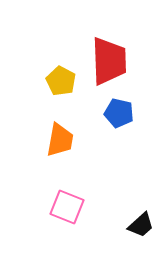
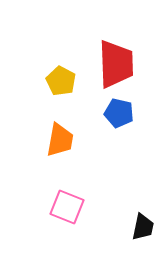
red trapezoid: moved 7 px right, 3 px down
black trapezoid: moved 2 px right, 2 px down; rotated 36 degrees counterclockwise
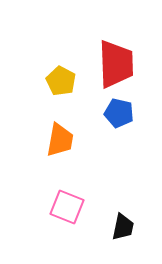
black trapezoid: moved 20 px left
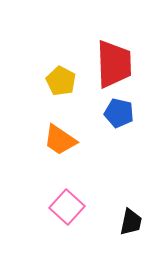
red trapezoid: moved 2 px left
orange trapezoid: rotated 114 degrees clockwise
pink square: rotated 20 degrees clockwise
black trapezoid: moved 8 px right, 5 px up
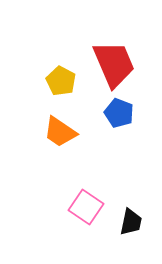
red trapezoid: rotated 21 degrees counterclockwise
blue pentagon: rotated 8 degrees clockwise
orange trapezoid: moved 8 px up
pink square: moved 19 px right; rotated 8 degrees counterclockwise
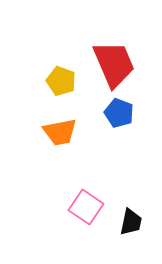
yellow pentagon: rotated 8 degrees counterclockwise
orange trapezoid: rotated 45 degrees counterclockwise
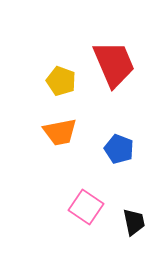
blue pentagon: moved 36 px down
black trapezoid: moved 3 px right; rotated 24 degrees counterclockwise
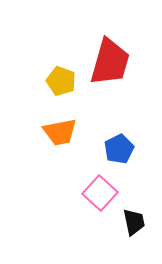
red trapezoid: moved 4 px left, 2 px up; rotated 39 degrees clockwise
blue pentagon: rotated 24 degrees clockwise
pink square: moved 14 px right, 14 px up; rotated 8 degrees clockwise
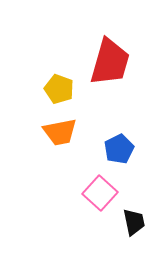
yellow pentagon: moved 2 px left, 8 px down
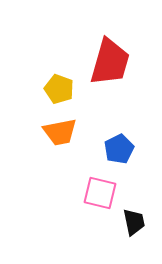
pink square: rotated 28 degrees counterclockwise
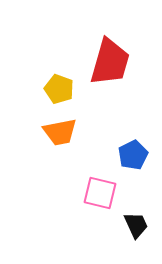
blue pentagon: moved 14 px right, 6 px down
black trapezoid: moved 2 px right, 3 px down; rotated 12 degrees counterclockwise
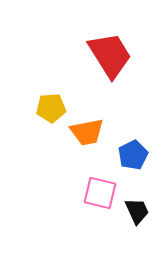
red trapezoid: moved 7 px up; rotated 48 degrees counterclockwise
yellow pentagon: moved 8 px left, 19 px down; rotated 24 degrees counterclockwise
orange trapezoid: moved 27 px right
black trapezoid: moved 1 px right, 14 px up
